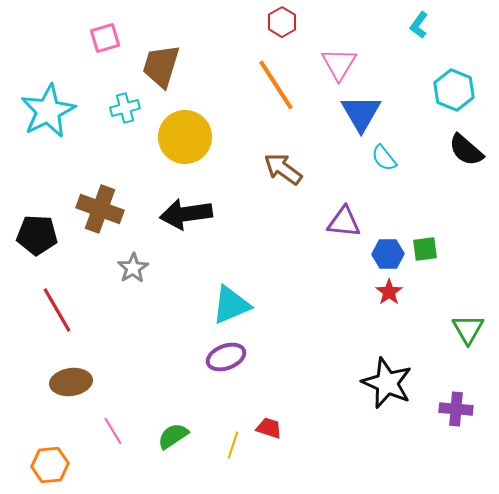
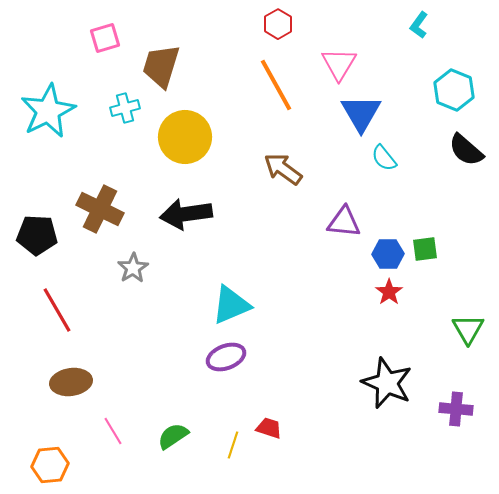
red hexagon: moved 4 px left, 2 px down
orange line: rotated 4 degrees clockwise
brown cross: rotated 6 degrees clockwise
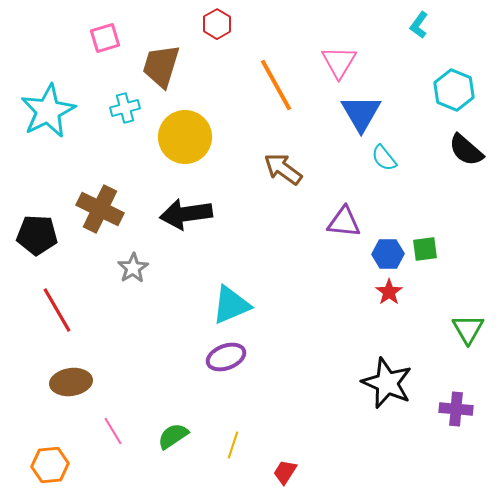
red hexagon: moved 61 px left
pink triangle: moved 2 px up
red trapezoid: moved 16 px right, 44 px down; rotated 76 degrees counterclockwise
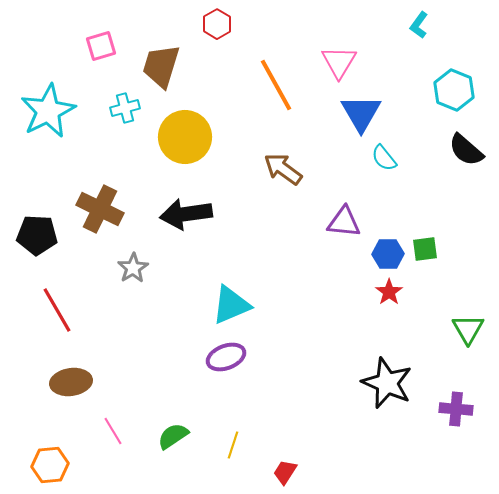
pink square: moved 4 px left, 8 px down
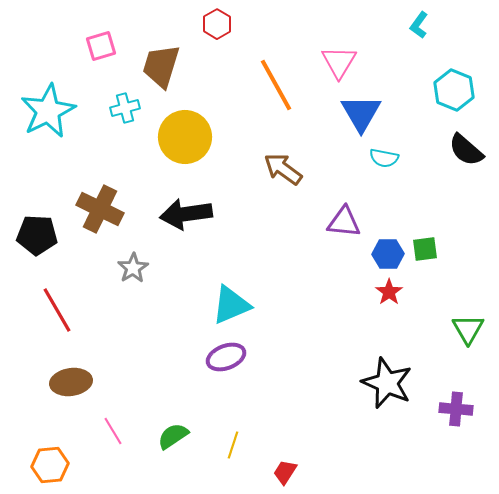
cyan semicircle: rotated 40 degrees counterclockwise
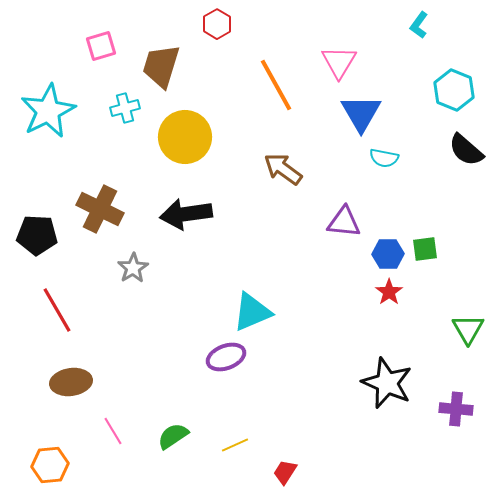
cyan triangle: moved 21 px right, 7 px down
yellow line: moved 2 px right; rotated 48 degrees clockwise
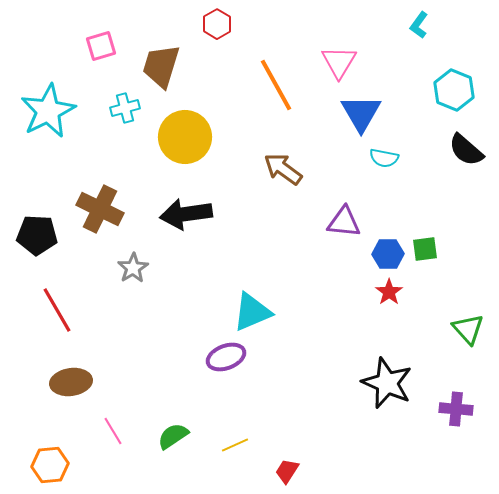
green triangle: rotated 12 degrees counterclockwise
red trapezoid: moved 2 px right, 1 px up
